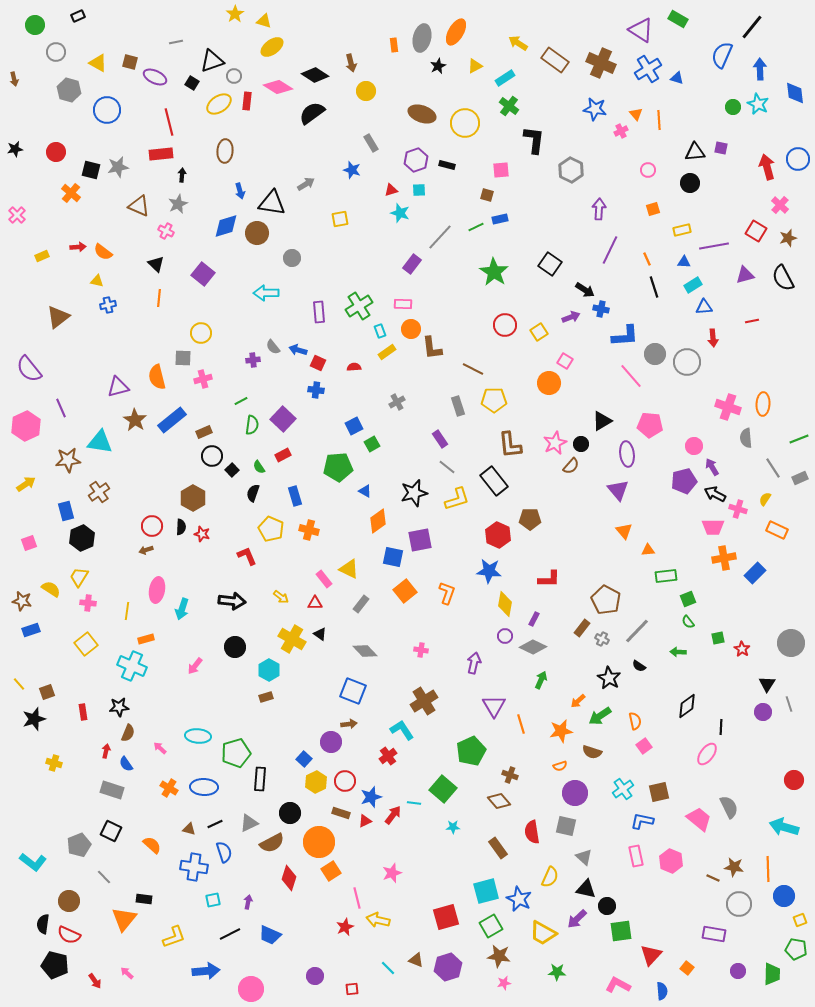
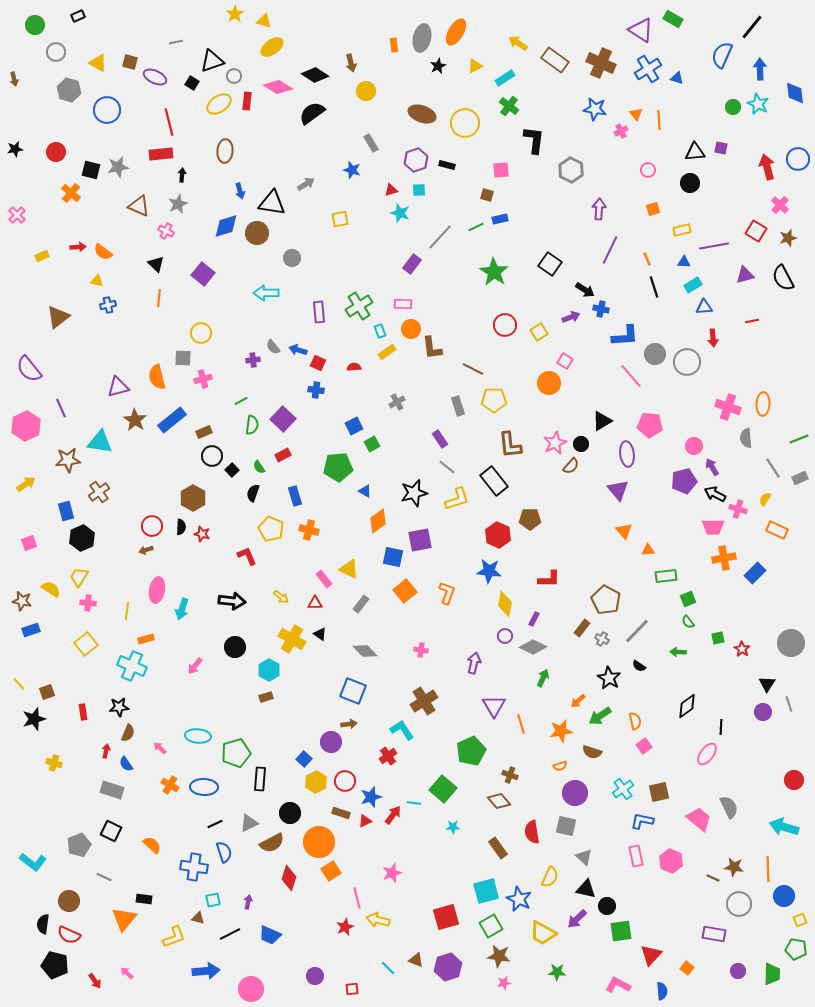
green rectangle at (678, 19): moved 5 px left
green arrow at (541, 680): moved 2 px right, 2 px up
orange cross at (169, 788): moved 1 px right, 3 px up
brown triangle at (189, 829): moved 9 px right, 89 px down
gray line at (104, 877): rotated 21 degrees counterclockwise
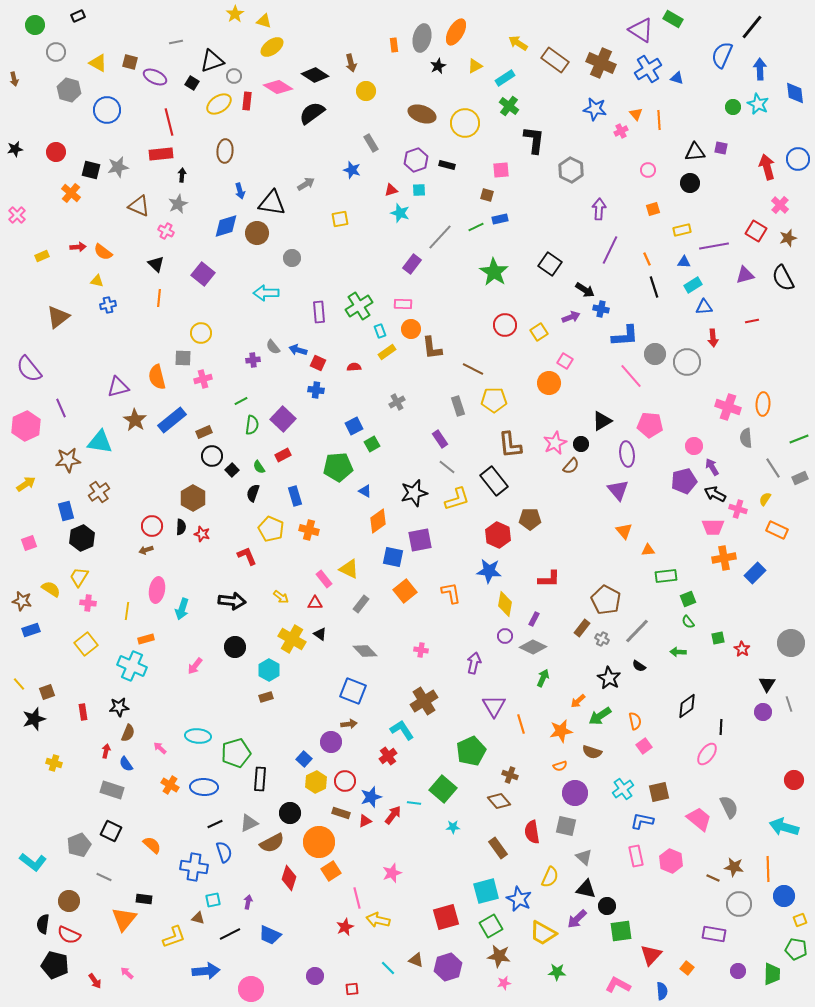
orange L-shape at (447, 593): moved 4 px right; rotated 30 degrees counterclockwise
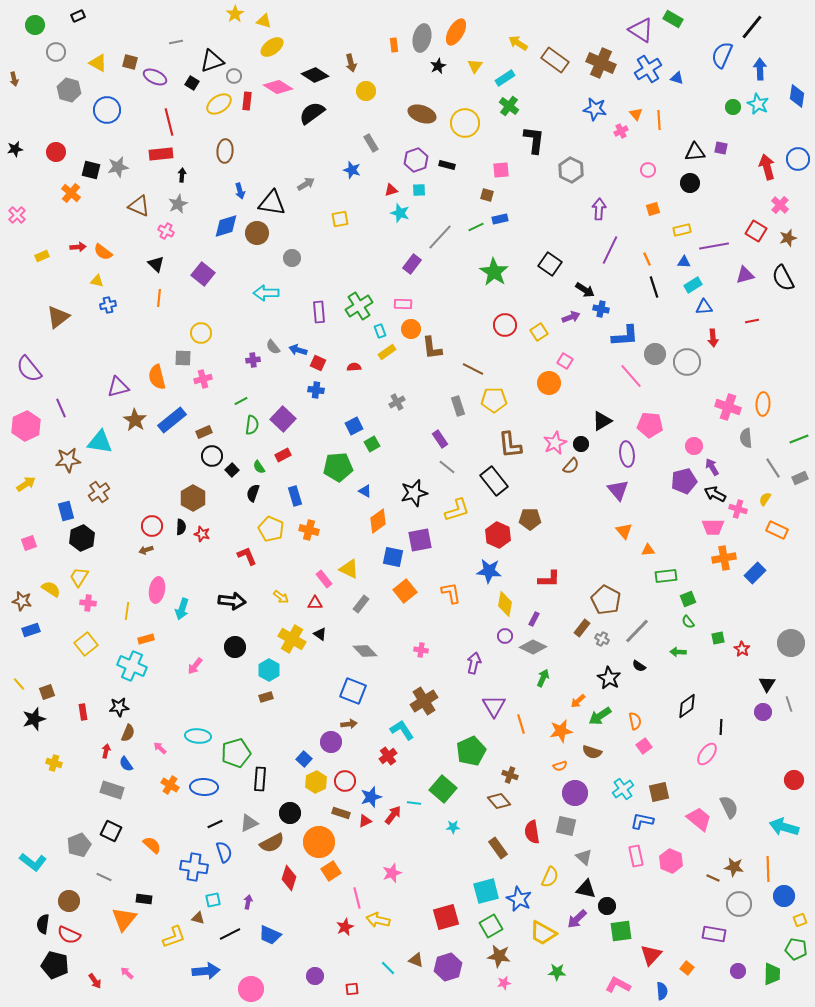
yellow triangle at (475, 66): rotated 28 degrees counterclockwise
blue diamond at (795, 93): moved 2 px right, 3 px down; rotated 15 degrees clockwise
yellow L-shape at (457, 499): moved 11 px down
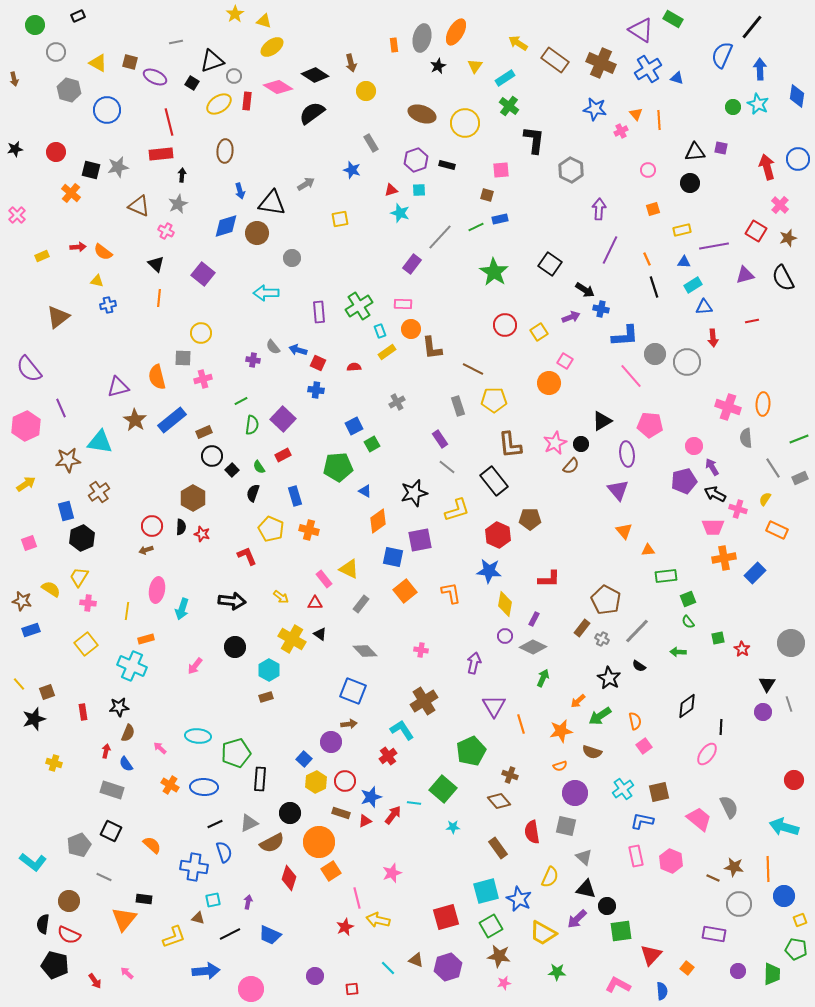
purple cross at (253, 360): rotated 16 degrees clockwise
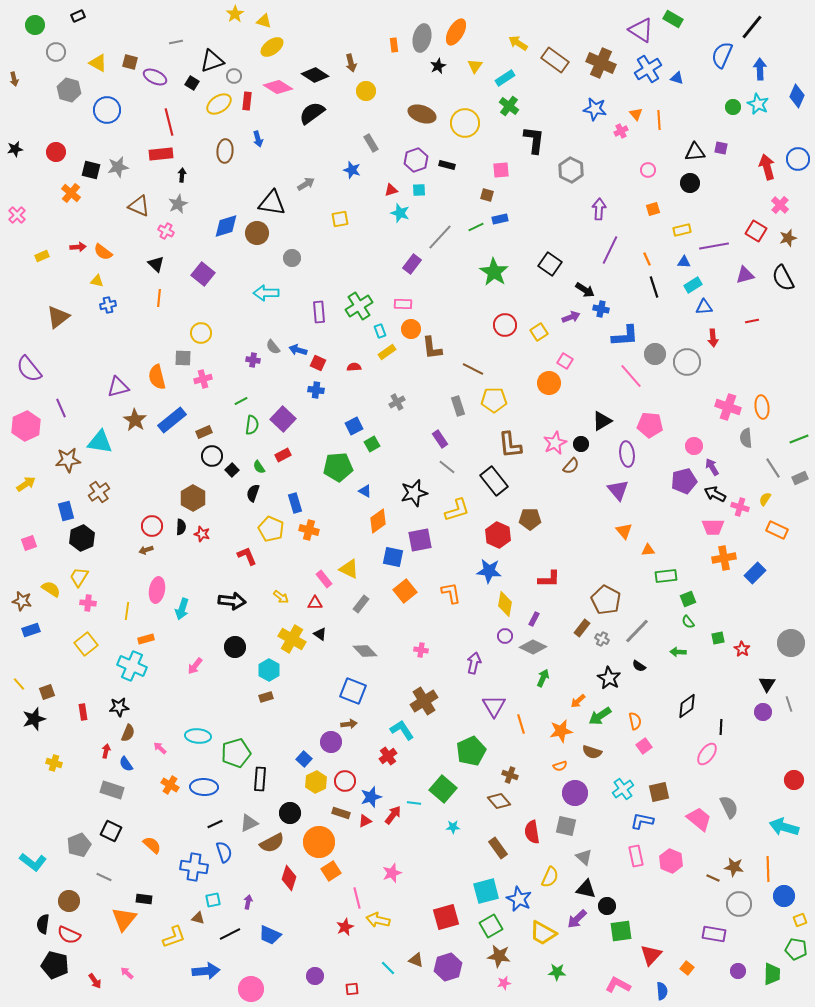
blue diamond at (797, 96): rotated 15 degrees clockwise
blue arrow at (240, 191): moved 18 px right, 52 px up
orange ellipse at (763, 404): moved 1 px left, 3 px down; rotated 10 degrees counterclockwise
blue rectangle at (295, 496): moved 7 px down
pink cross at (738, 509): moved 2 px right, 2 px up
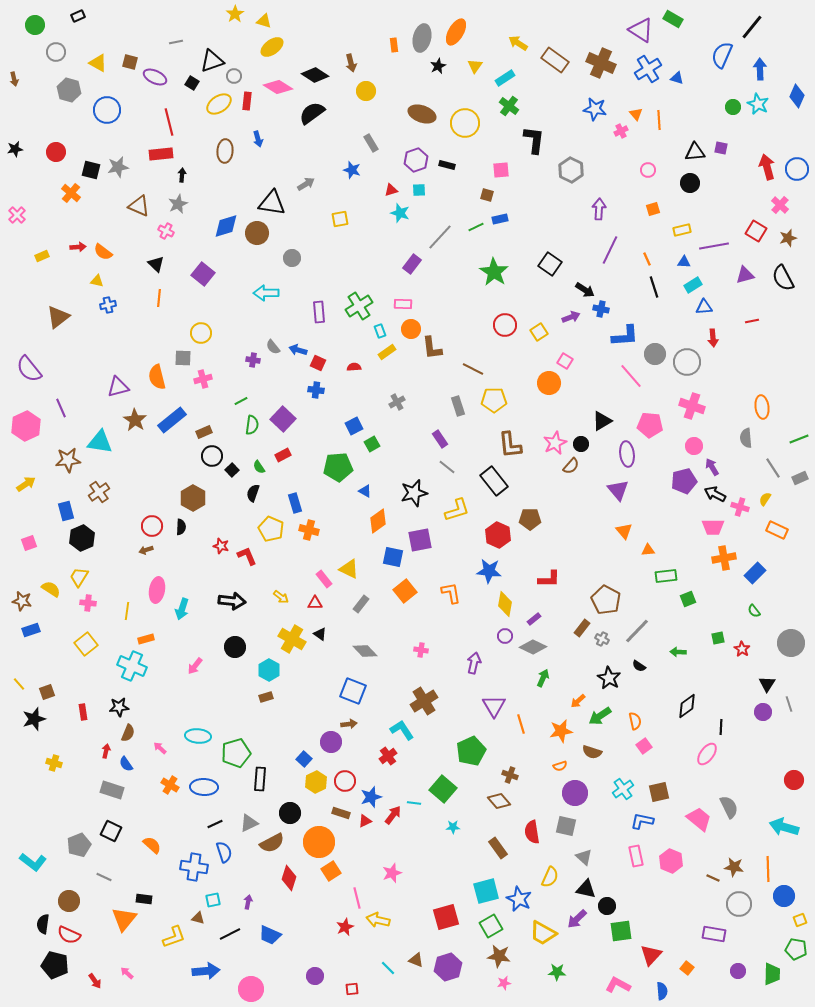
blue circle at (798, 159): moved 1 px left, 10 px down
pink cross at (728, 407): moved 36 px left, 1 px up
red star at (202, 534): moved 19 px right, 12 px down
purple rectangle at (534, 619): rotated 24 degrees clockwise
green semicircle at (688, 622): moved 66 px right, 11 px up
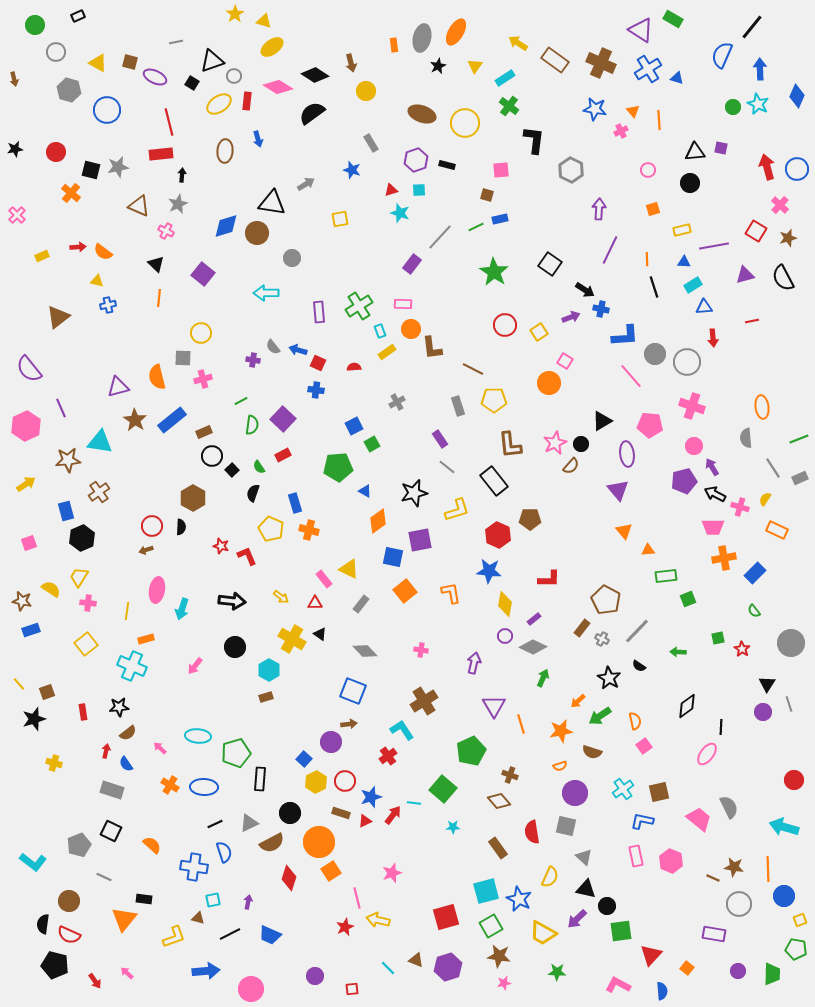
orange triangle at (636, 114): moved 3 px left, 3 px up
orange line at (647, 259): rotated 24 degrees clockwise
brown semicircle at (128, 733): rotated 30 degrees clockwise
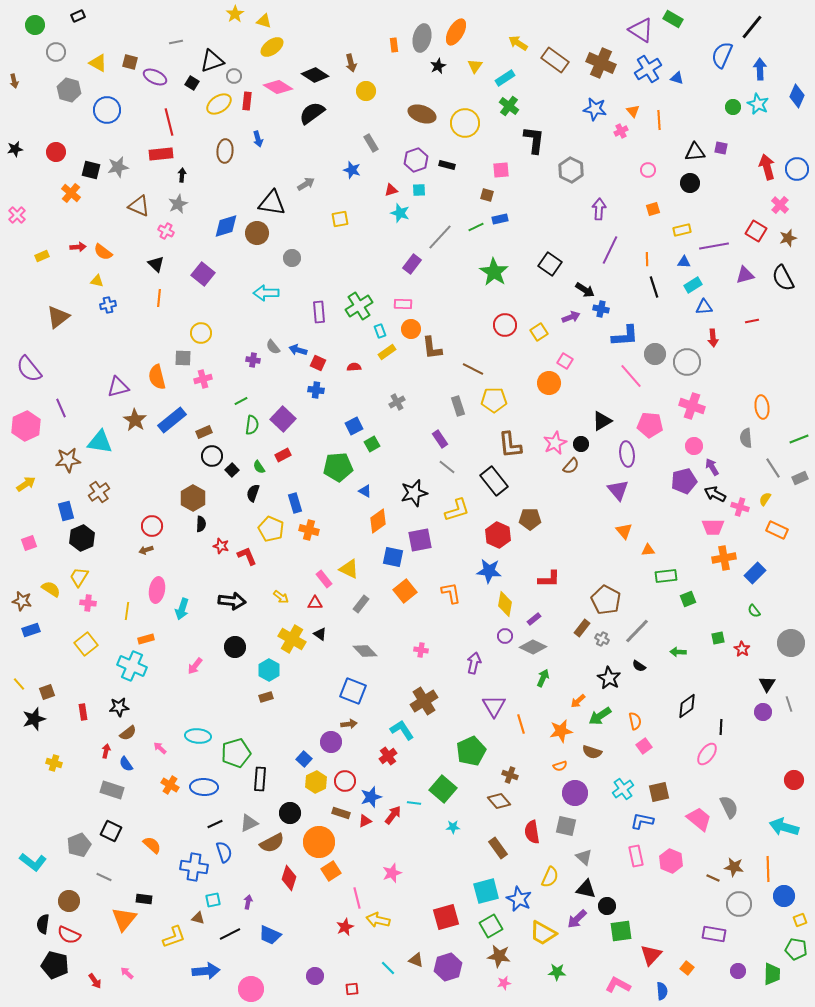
brown arrow at (14, 79): moved 2 px down
black semicircle at (181, 527): moved 20 px right, 3 px up
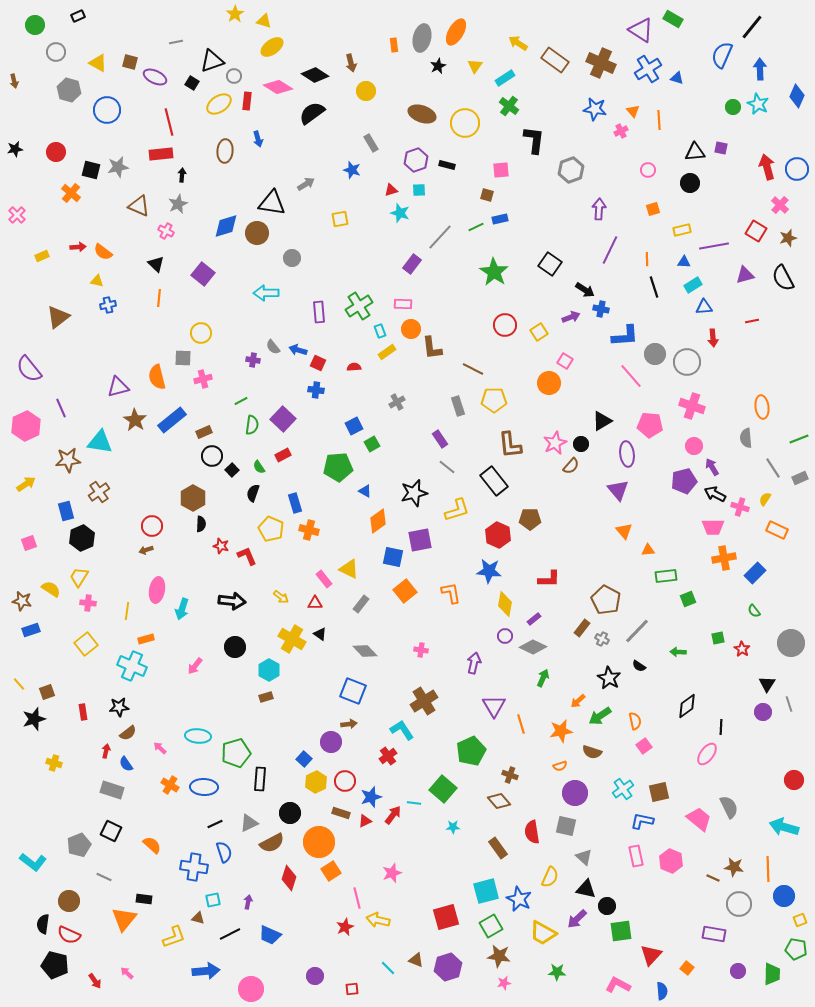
gray hexagon at (571, 170): rotated 15 degrees clockwise
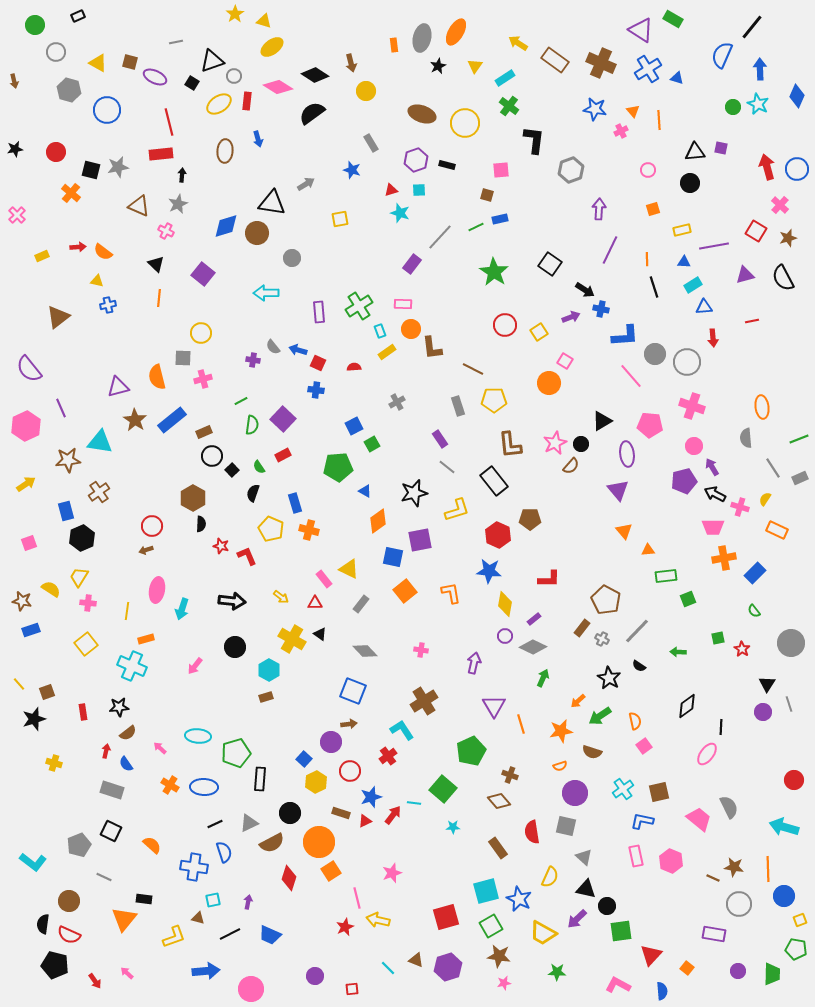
red circle at (345, 781): moved 5 px right, 10 px up
